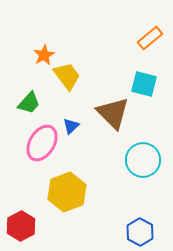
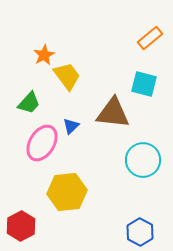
brown triangle: rotated 39 degrees counterclockwise
yellow hexagon: rotated 15 degrees clockwise
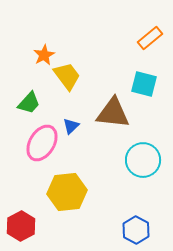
blue hexagon: moved 4 px left, 2 px up
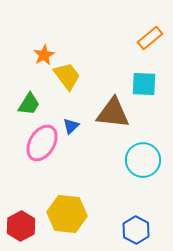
cyan square: rotated 12 degrees counterclockwise
green trapezoid: moved 1 px down; rotated 10 degrees counterclockwise
yellow hexagon: moved 22 px down; rotated 12 degrees clockwise
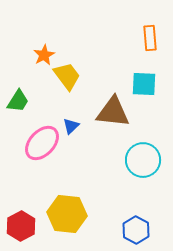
orange rectangle: rotated 55 degrees counterclockwise
green trapezoid: moved 11 px left, 3 px up
brown triangle: moved 1 px up
pink ellipse: rotated 12 degrees clockwise
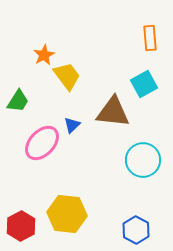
cyan square: rotated 32 degrees counterclockwise
blue triangle: moved 1 px right, 1 px up
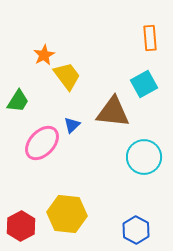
cyan circle: moved 1 px right, 3 px up
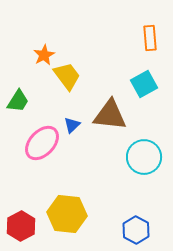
brown triangle: moved 3 px left, 3 px down
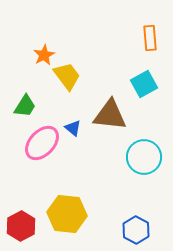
green trapezoid: moved 7 px right, 5 px down
blue triangle: moved 1 px right, 3 px down; rotated 36 degrees counterclockwise
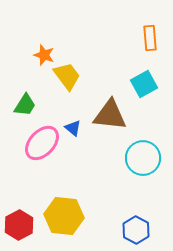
orange star: rotated 25 degrees counterclockwise
green trapezoid: moved 1 px up
cyan circle: moved 1 px left, 1 px down
yellow hexagon: moved 3 px left, 2 px down
red hexagon: moved 2 px left, 1 px up
